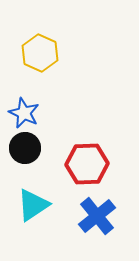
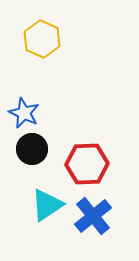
yellow hexagon: moved 2 px right, 14 px up
black circle: moved 7 px right, 1 px down
cyan triangle: moved 14 px right
blue cross: moved 4 px left
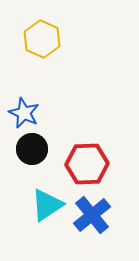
blue cross: moved 1 px left, 1 px up
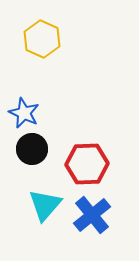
cyan triangle: moved 2 px left; rotated 15 degrees counterclockwise
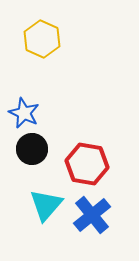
red hexagon: rotated 12 degrees clockwise
cyan triangle: moved 1 px right
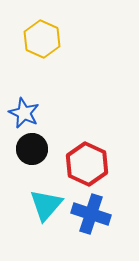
red hexagon: rotated 15 degrees clockwise
blue cross: moved 1 px left, 1 px up; rotated 33 degrees counterclockwise
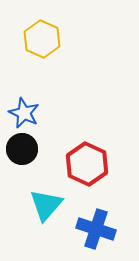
black circle: moved 10 px left
blue cross: moved 5 px right, 15 px down
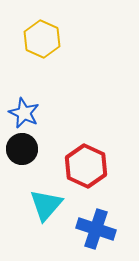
red hexagon: moved 1 px left, 2 px down
